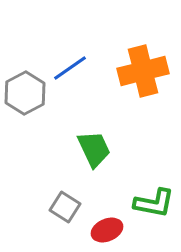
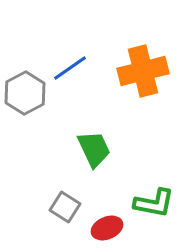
red ellipse: moved 2 px up
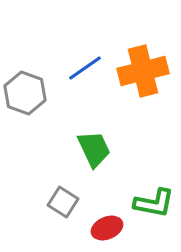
blue line: moved 15 px right
gray hexagon: rotated 12 degrees counterclockwise
gray square: moved 2 px left, 5 px up
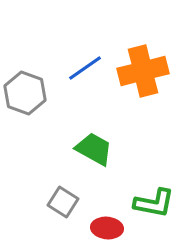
green trapezoid: rotated 36 degrees counterclockwise
red ellipse: rotated 28 degrees clockwise
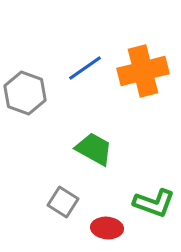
green L-shape: rotated 9 degrees clockwise
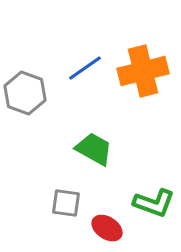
gray square: moved 3 px right, 1 px down; rotated 24 degrees counterclockwise
red ellipse: rotated 28 degrees clockwise
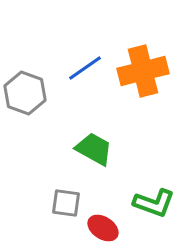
red ellipse: moved 4 px left
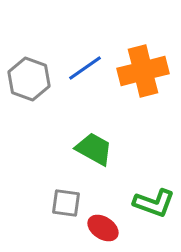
gray hexagon: moved 4 px right, 14 px up
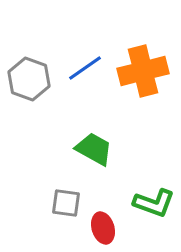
red ellipse: rotated 40 degrees clockwise
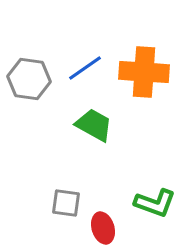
orange cross: moved 1 px right, 1 px down; rotated 18 degrees clockwise
gray hexagon: rotated 12 degrees counterclockwise
green trapezoid: moved 24 px up
green L-shape: moved 1 px right
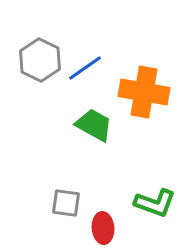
orange cross: moved 20 px down; rotated 6 degrees clockwise
gray hexagon: moved 11 px right, 19 px up; rotated 18 degrees clockwise
red ellipse: rotated 12 degrees clockwise
